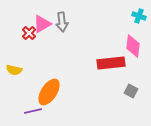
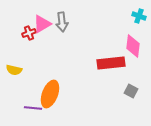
red cross: rotated 24 degrees clockwise
orange ellipse: moved 1 px right, 2 px down; rotated 12 degrees counterclockwise
purple line: moved 3 px up; rotated 18 degrees clockwise
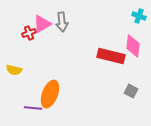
red rectangle: moved 7 px up; rotated 20 degrees clockwise
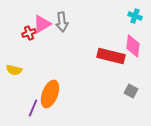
cyan cross: moved 4 px left
purple line: rotated 72 degrees counterclockwise
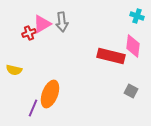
cyan cross: moved 2 px right
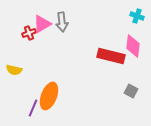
orange ellipse: moved 1 px left, 2 px down
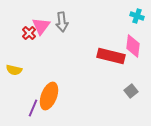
pink triangle: moved 1 px left, 2 px down; rotated 24 degrees counterclockwise
red cross: rotated 24 degrees counterclockwise
gray square: rotated 24 degrees clockwise
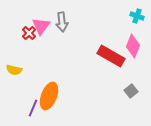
pink diamond: rotated 15 degrees clockwise
red rectangle: rotated 16 degrees clockwise
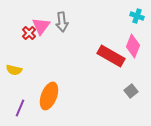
purple line: moved 13 px left
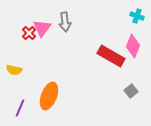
gray arrow: moved 3 px right
pink triangle: moved 1 px right, 2 px down
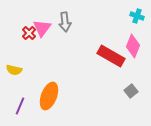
purple line: moved 2 px up
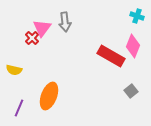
red cross: moved 3 px right, 5 px down
purple line: moved 1 px left, 2 px down
